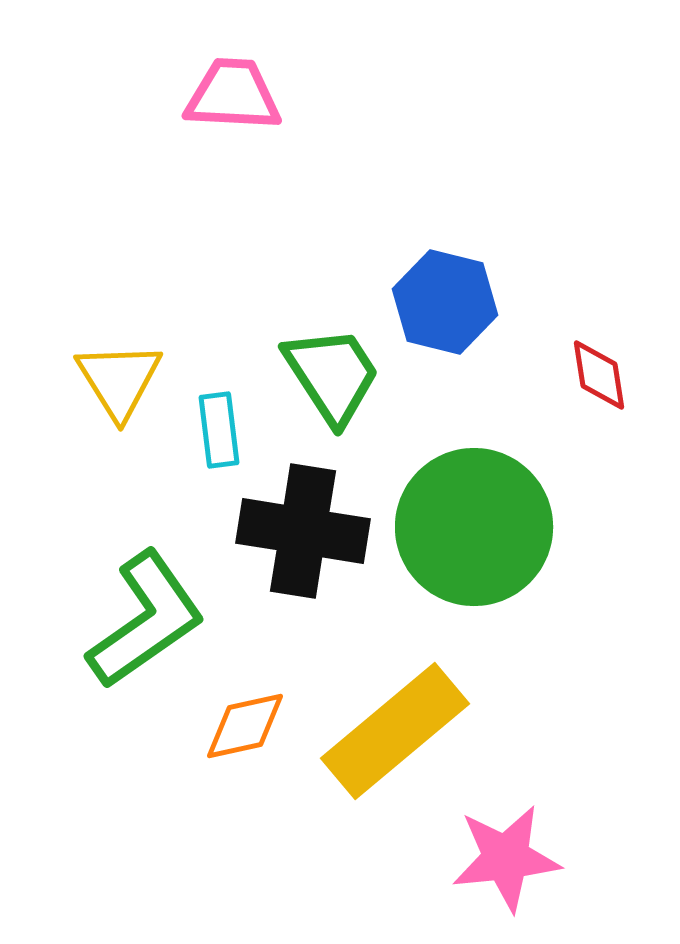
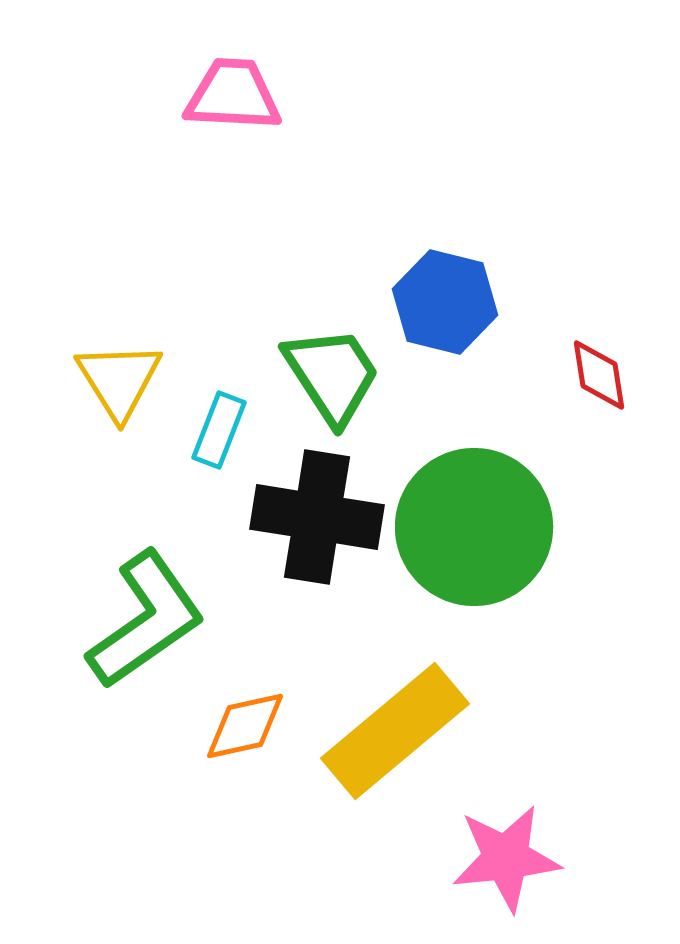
cyan rectangle: rotated 28 degrees clockwise
black cross: moved 14 px right, 14 px up
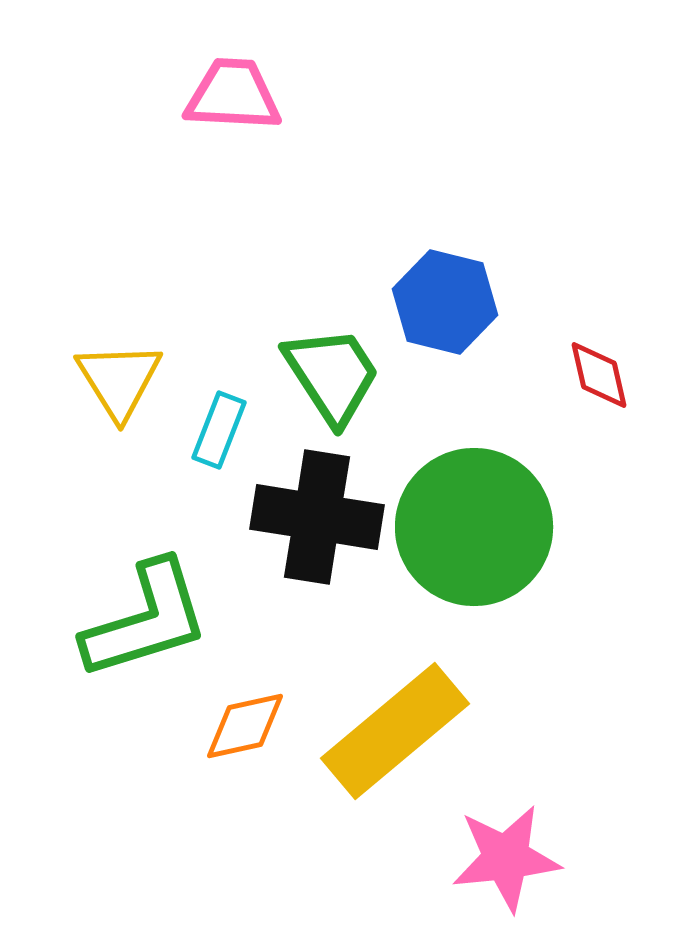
red diamond: rotated 4 degrees counterclockwise
green L-shape: rotated 18 degrees clockwise
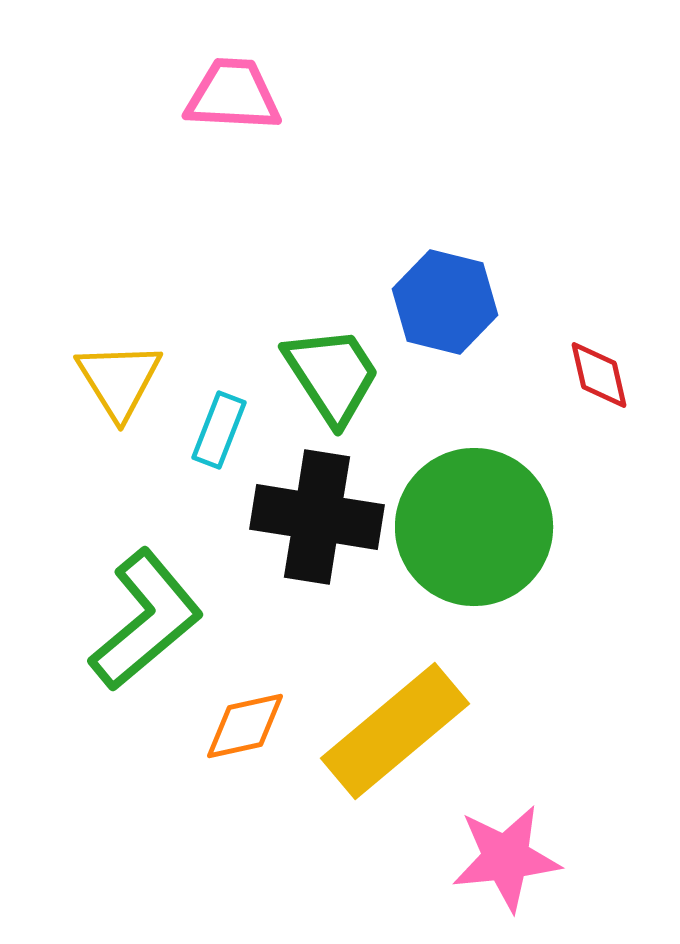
green L-shape: rotated 23 degrees counterclockwise
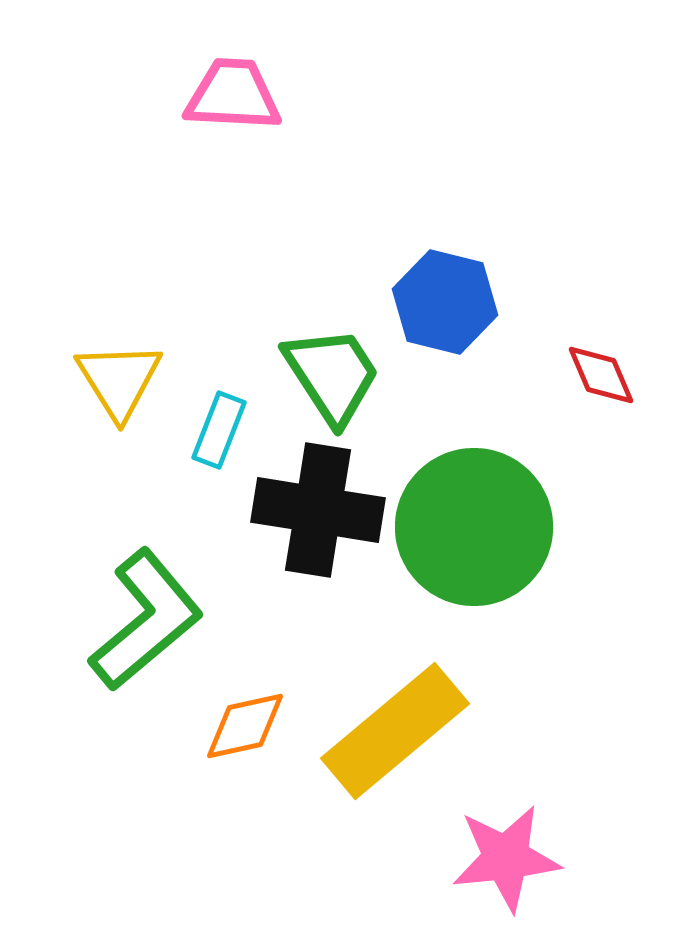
red diamond: moved 2 px right; rotated 10 degrees counterclockwise
black cross: moved 1 px right, 7 px up
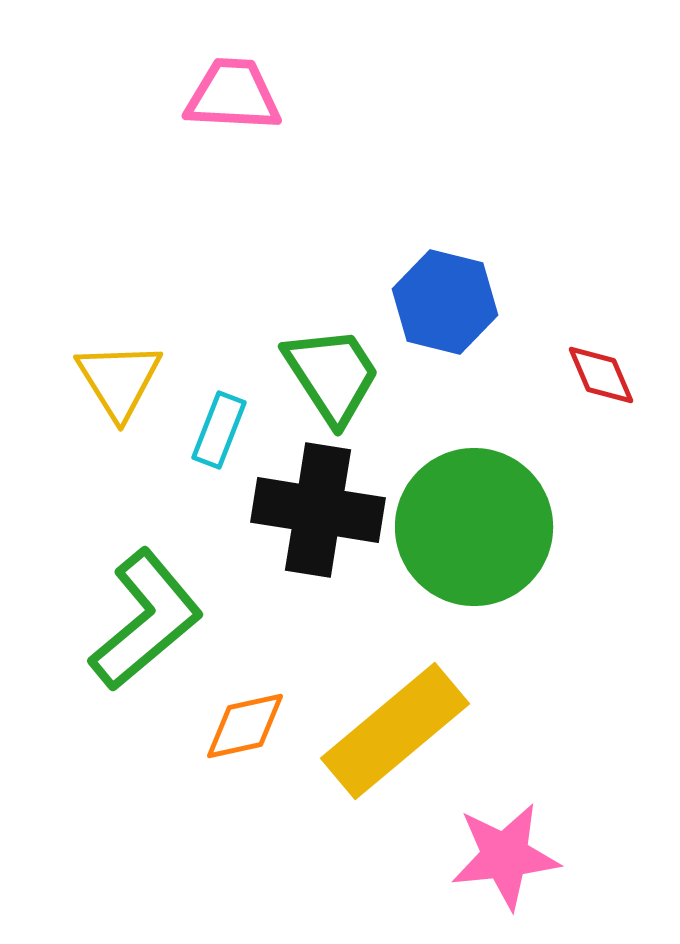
pink star: moved 1 px left, 2 px up
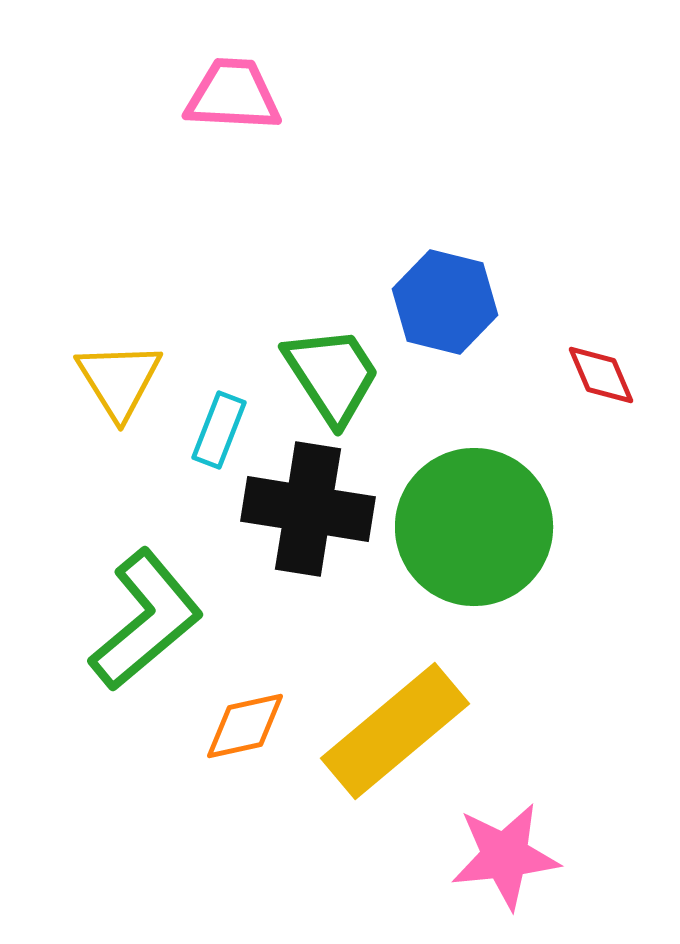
black cross: moved 10 px left, 1 px up
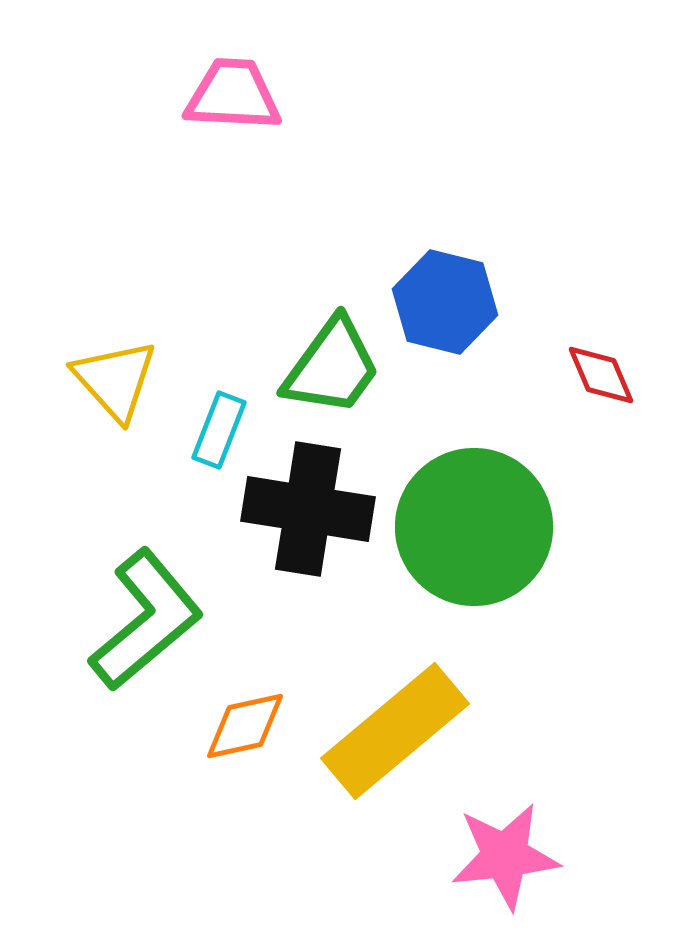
green trapezoid: moved 8 px up; rotated 69 degrees clockwise
yellow triangle: moved 4 px left; rotated 10 degrees counterclockwise
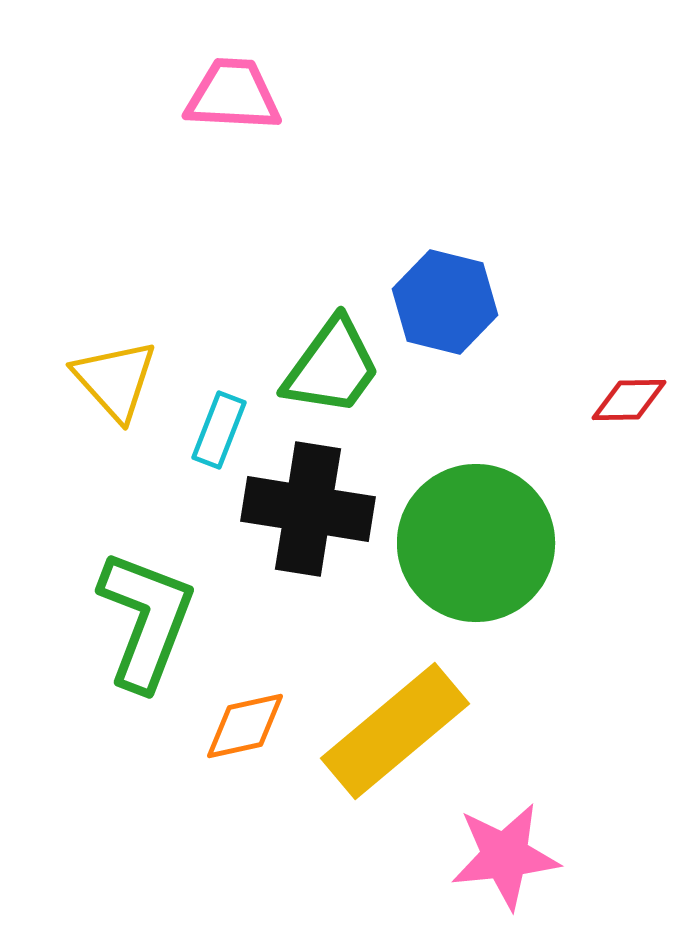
red diamond: moved 28 px right, 25 px down; rotated 68 degrees counterclockwise
green circle: moved 2 px right, 16 px down
green L-shape: rotated 29 degrees counterclockwise
